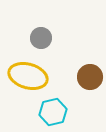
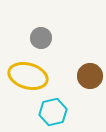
brown circle: moved 1 px up
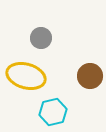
yellow ellipse: moved 2 px left
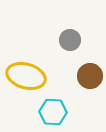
gray circle: moved 29 px right, 2 px down
cyan hexagon: rotated 16 degrees clockwise
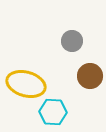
gray circle: moved 2 px right, 1 px down
yellow ellipse: moved 8 px down
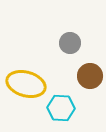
gray circle: moved 2 px left, 2 px down
cyan hexagon: moved 8 px right, 4 px up
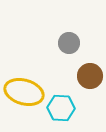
gray circle: moved 1 px left
yellow ellipse: moved 2 px left, 8 px down
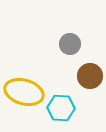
gray circle: moved 1 px right, 1 px down
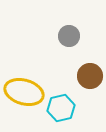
gray circle: moved 1 px left, 8 px up
cyan hexagon: rotated 16 degrees counterclockwise
